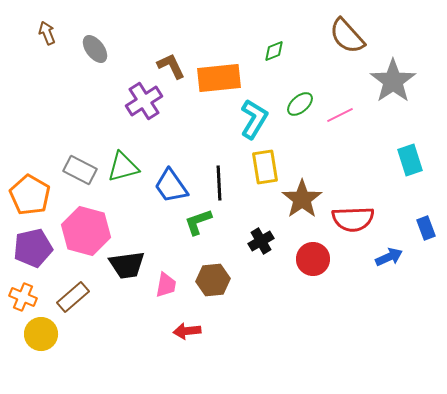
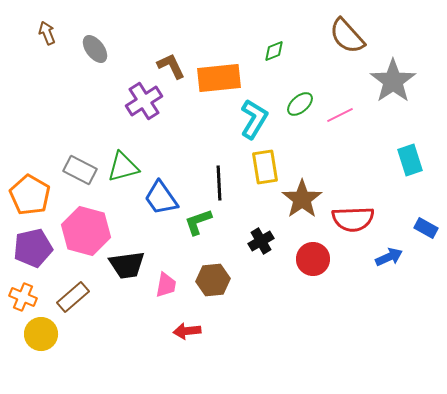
blue trapezoid: moved 10 px left, 12 px down
blue rectangle: rotated 40 degrees counterclockwise
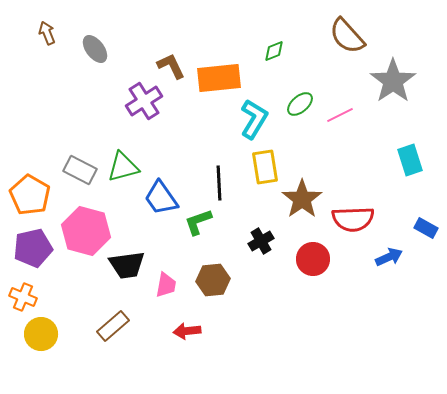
brown rectangle: moved 40 px right, 29 px down
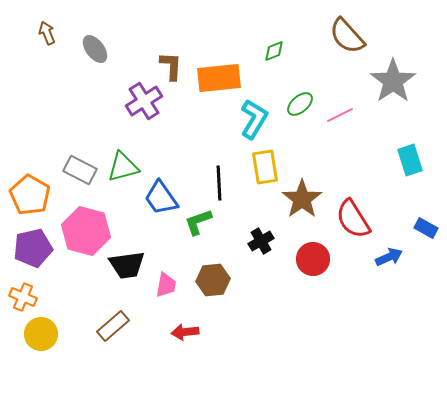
brown L-shape: rotated 28 degrees clockwise
red semicircle: rotated 60 degrees clockwise
red arrow: moved 2 px left, 1 px down
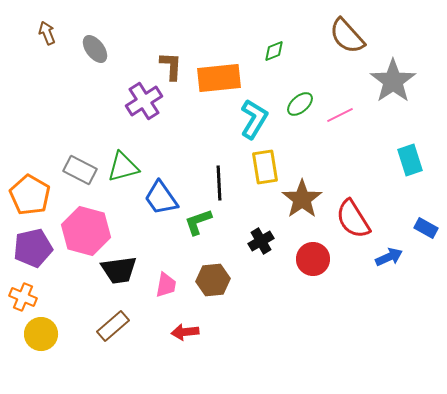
black trapezoid: moved 8 px left, 5 px down
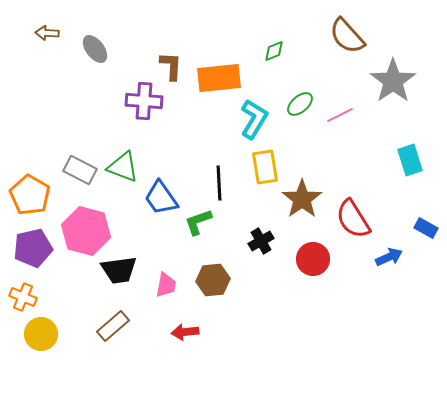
brown arrow: rotated 65 degrees counterclockwise
purple cross: rotated 36 degrees clockwise
green triangle: rotated 36 degrees clockwise
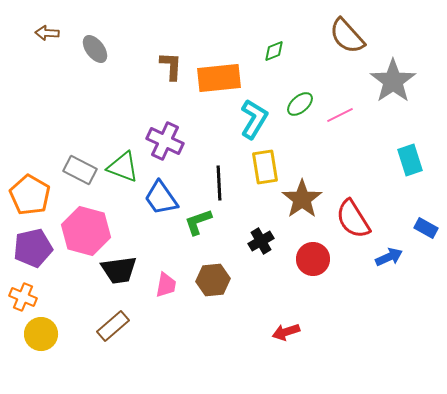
purple cross: moved 21 px right, 40 px down; rotated 21 degrees clockwise
red arrow: moved 101 px right; rotated 12 degrees counterclockwise
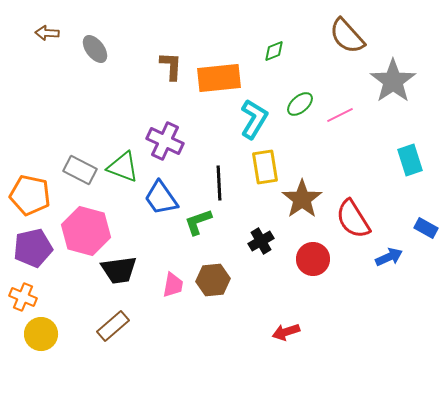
orange pentagon: rotated 18 degrees counterclockwise
pink trapezoid: moved 7 px right
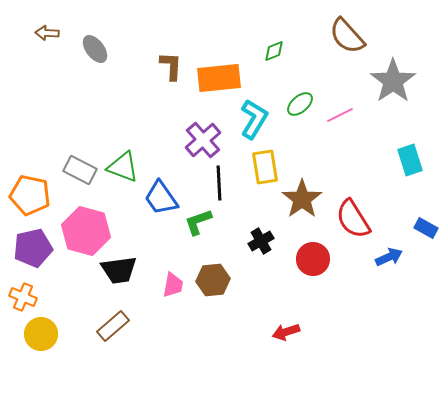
purple cross: moved 38 px right, 1 px up; rotated 24 degrees clockwise
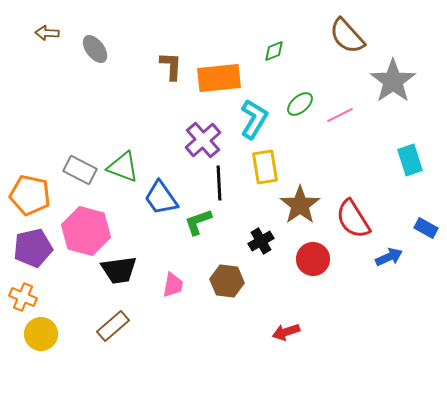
brown star: moved 2 px left, 6 px down
brown hexagon: moved 14 px right, 1 px down; rotated 12 degrees clockwise
